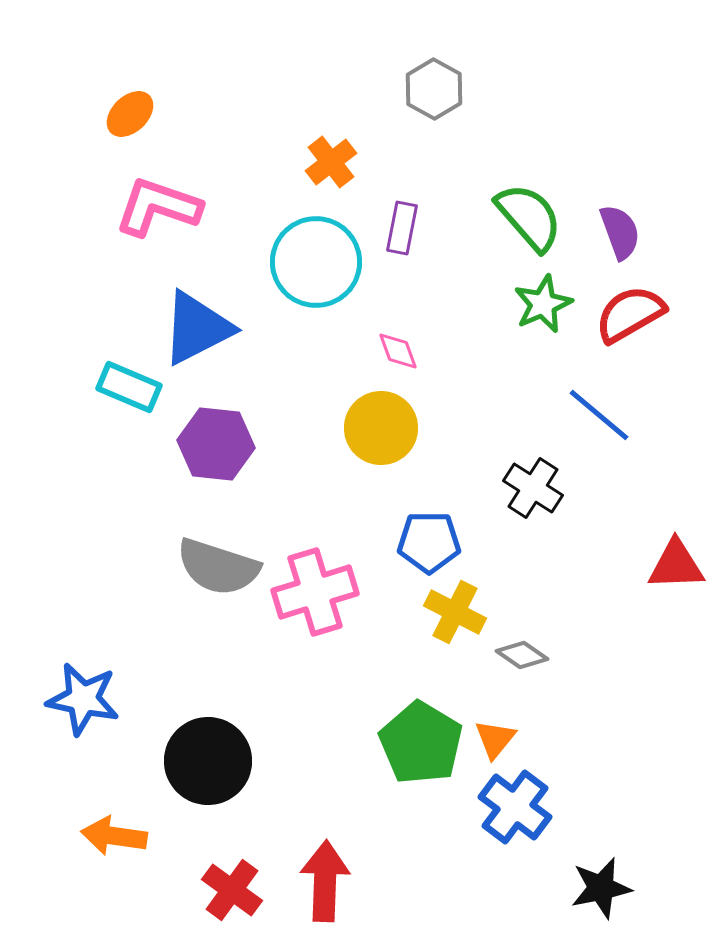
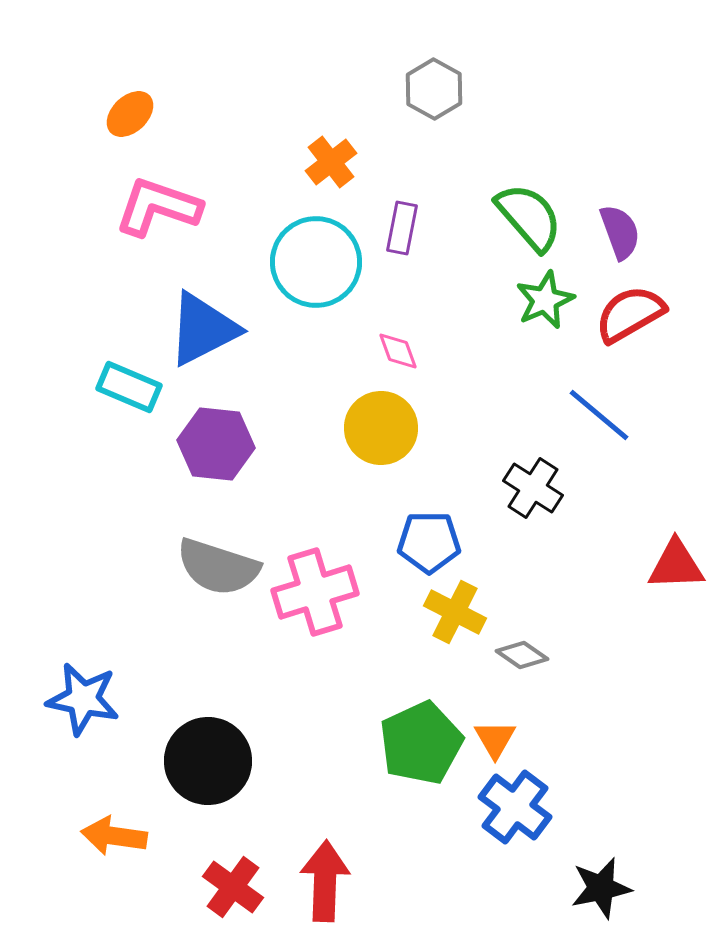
green star: moved 2 px right, 4 px up
blue triangle: moved 6 px right, 1 px down
orange triangle: rotated 9 degrees counterclockwise
green pentagon: rotated 16 degrees clockwise
red cross: moved 1 px right, 3 px up
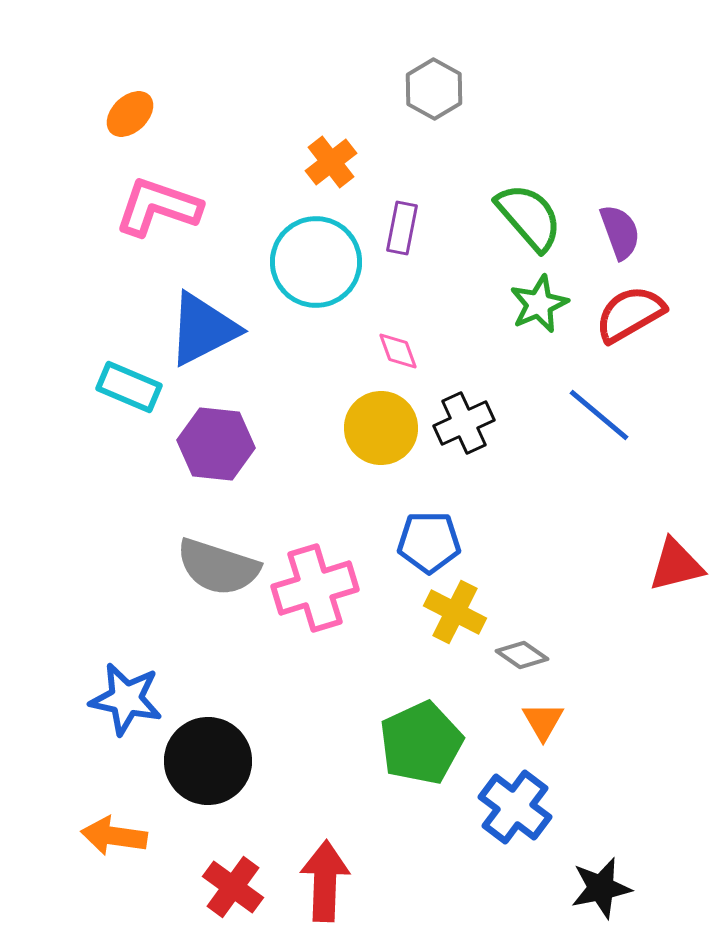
green star: moved 6 px left, 4 px down
black cross: moved 69 px left, 65 px up; rotated 32 degrees clockwise
red triangle: rotated 12 degrees counterclockwise
pink cross: moved 4 px up
blue star: moved 43 px right
orange triangle: moved 48 px right, 18 px up
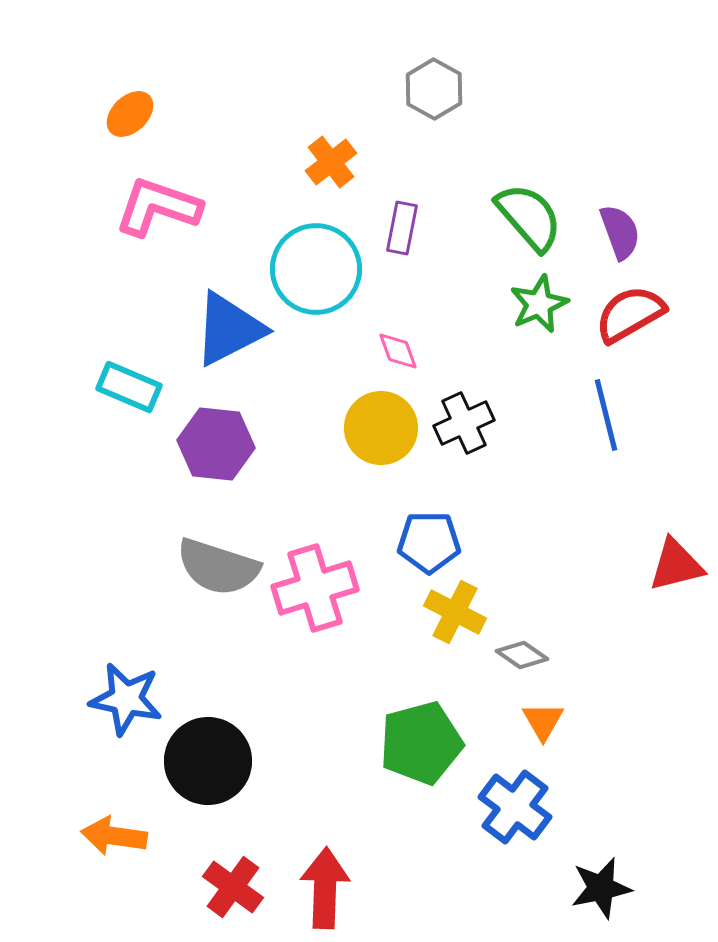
cyan circle: moved 7 px down
blue triangle: moved 26 px right
blue line: moved 7 px right; rotated 36 degrees clockwise
green pentagon: rotated 10 degrees clockwise
red arrow: moved 7 px down
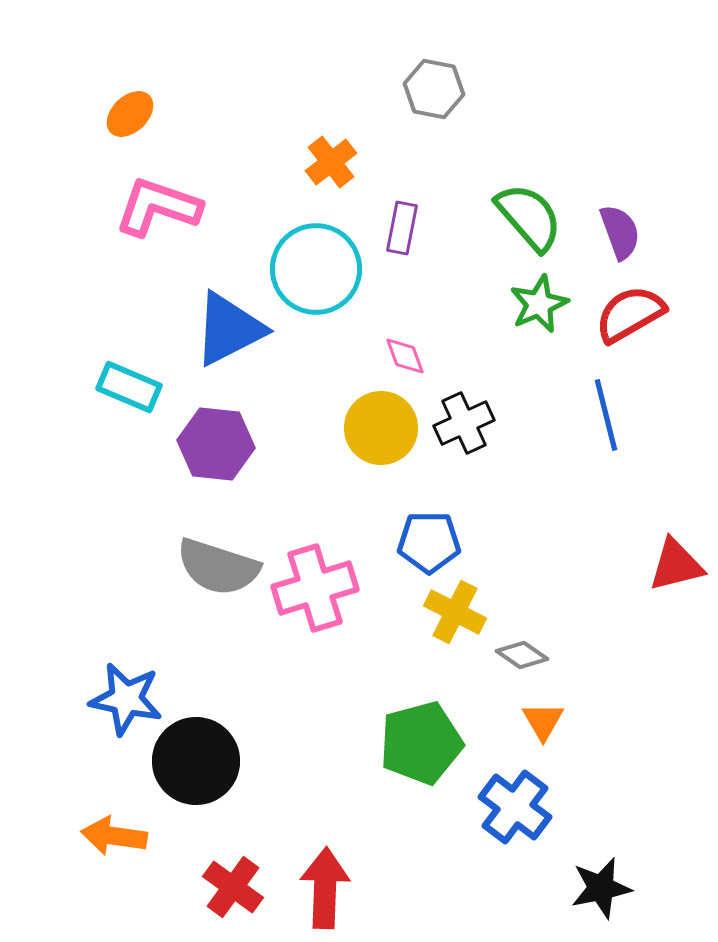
gray hexagon: rotated 18 degrees counterclockwise
pink diamond: moved 7 px right, 5 px down
black circle: moved 12 px left
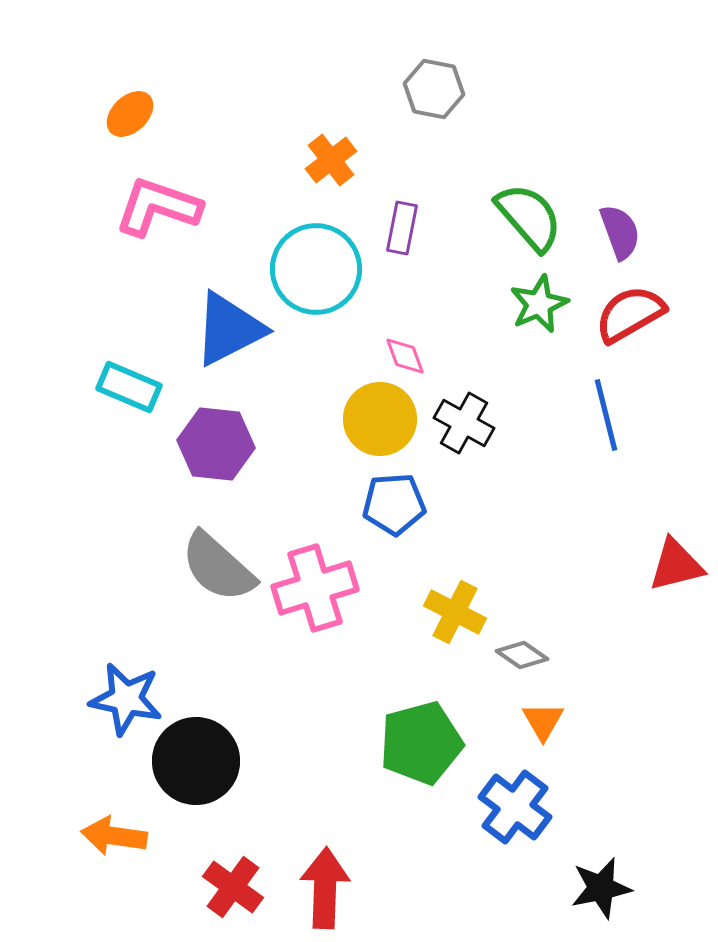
orange cross: moved 2 px up
black cross: rotated 36 degrees counterclockwise
yellow circle: moved 1 px left, 9 px up
blue pentagon: moved 35 px left, 38 px up; rotated 4 degrees counterclockwise
gray semicircle: rotated 24 degrees clockwise
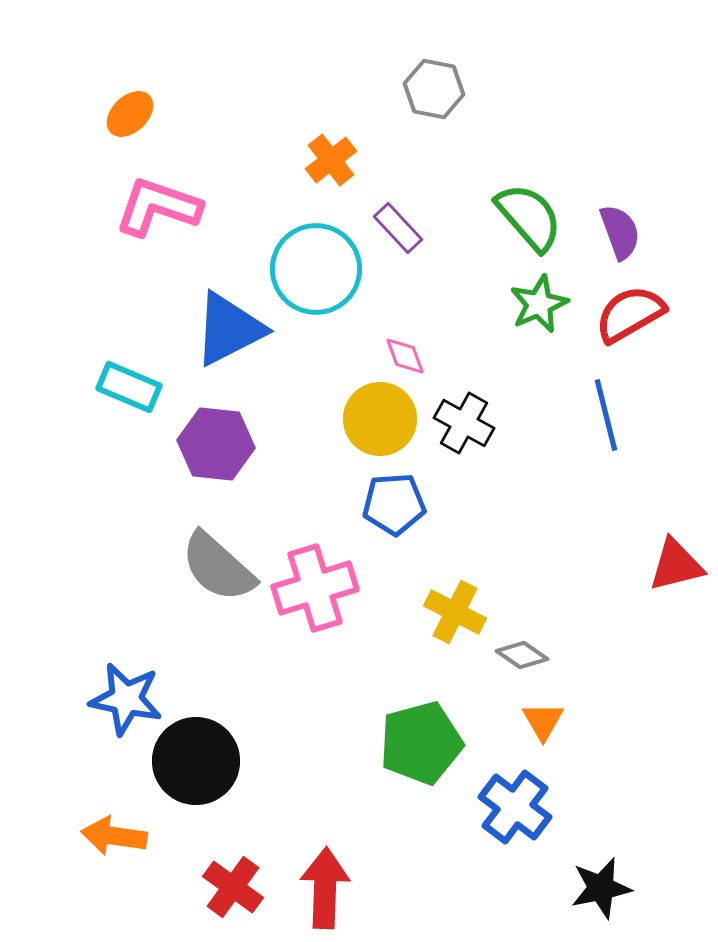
purple rectangle: moved 4 px left; rotated 54 degrees counterclockwise
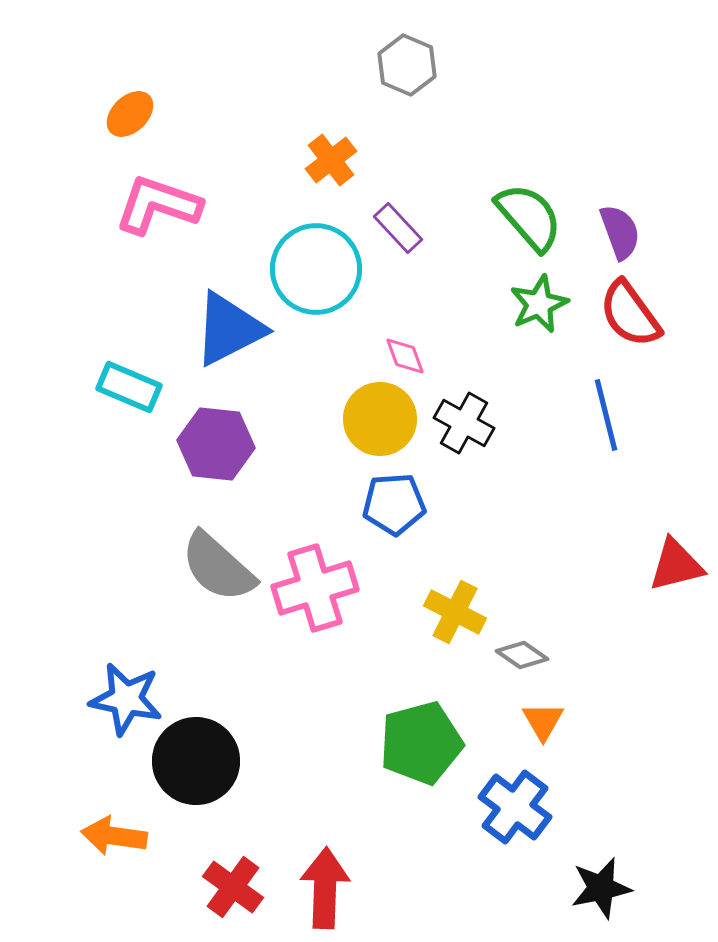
gray hexagon: moved 27 px left, 24 px up; rotated 12 degrees clockwise
pink L-shape: moved 2 px up
red semicircle: rotated 96 degrees counterclockwise
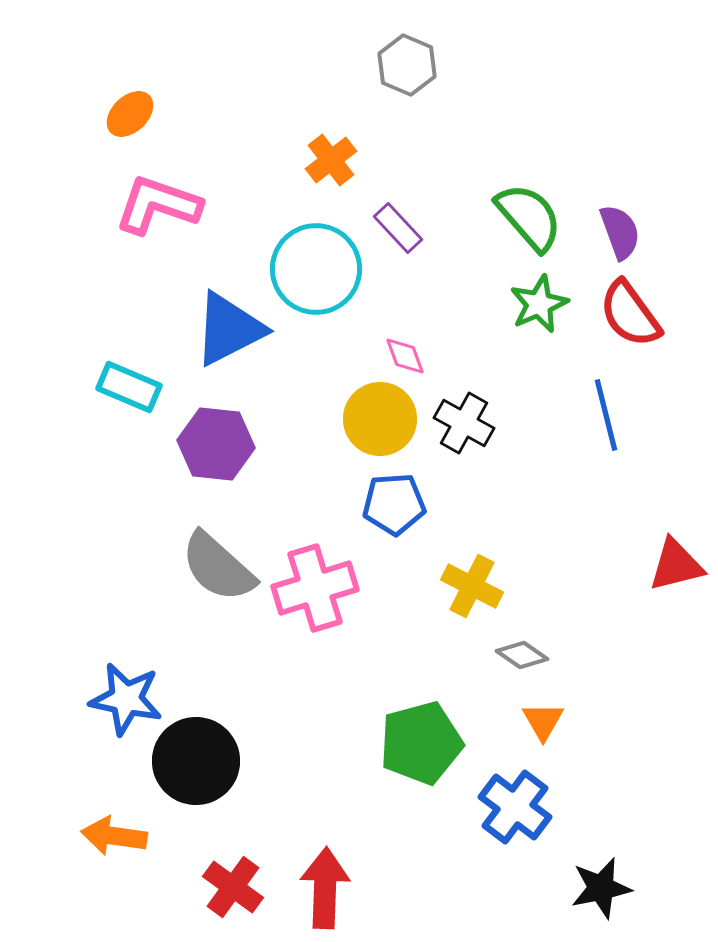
yellow cross: moved 17 px right, 26 px up
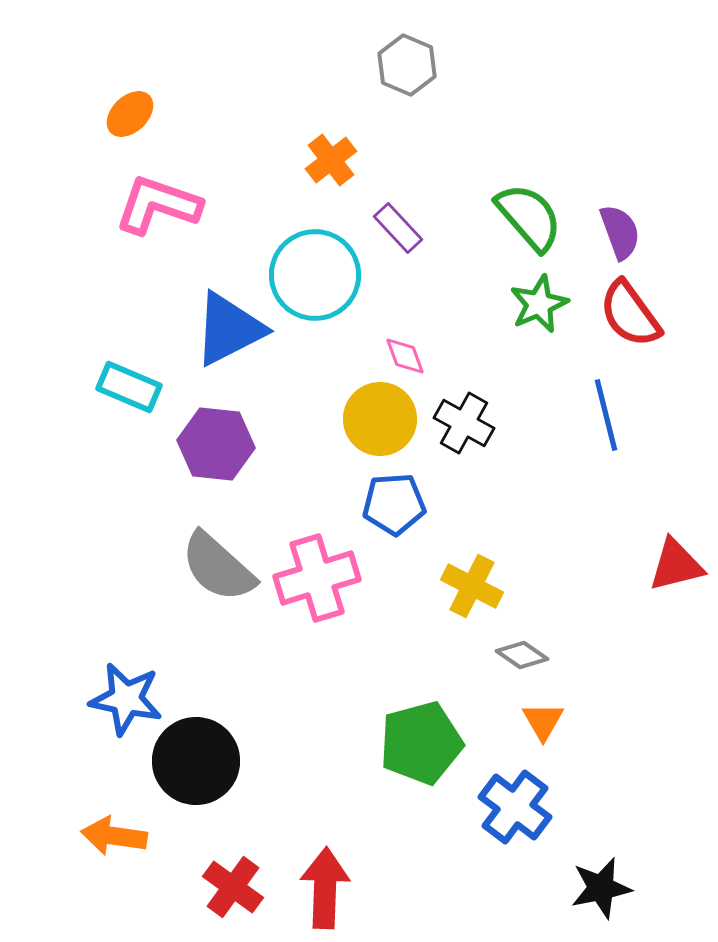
cyan circle: moved 1 px left, 6 px down
pink cross: moved 2 px right, 10 px up
